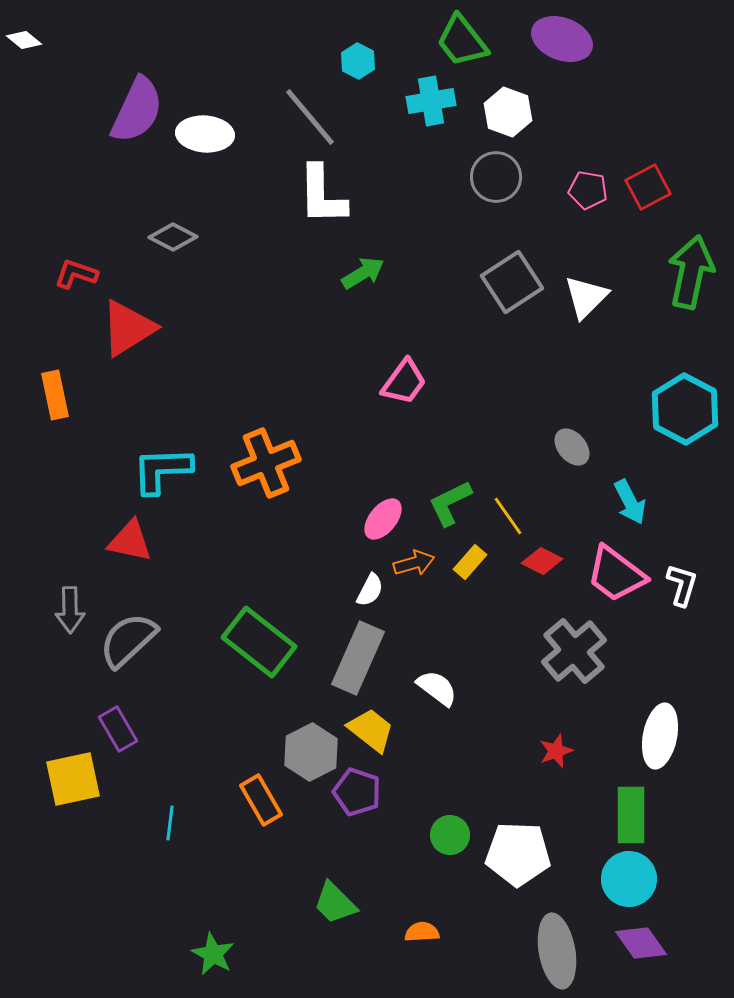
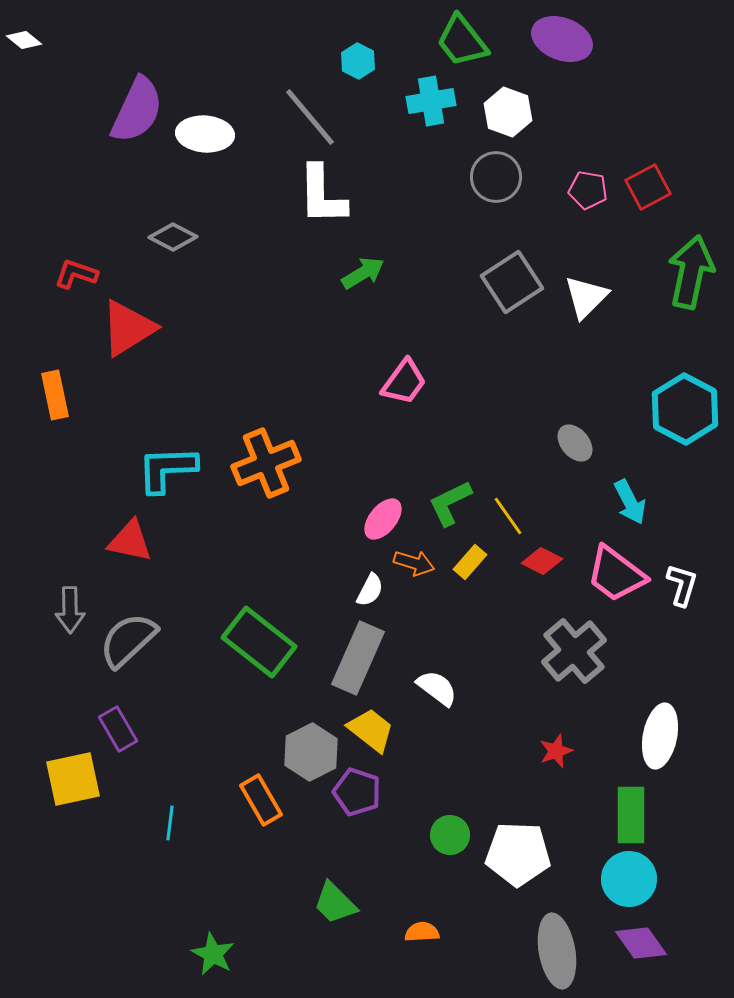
gray ellipse at (572, 447): moved 3 px right, 4 px up
cyan L-shape at (162, 470): moved 5 px right, 1 px up
orange arrow at (414, 563): rotated 33 degrees clockwise
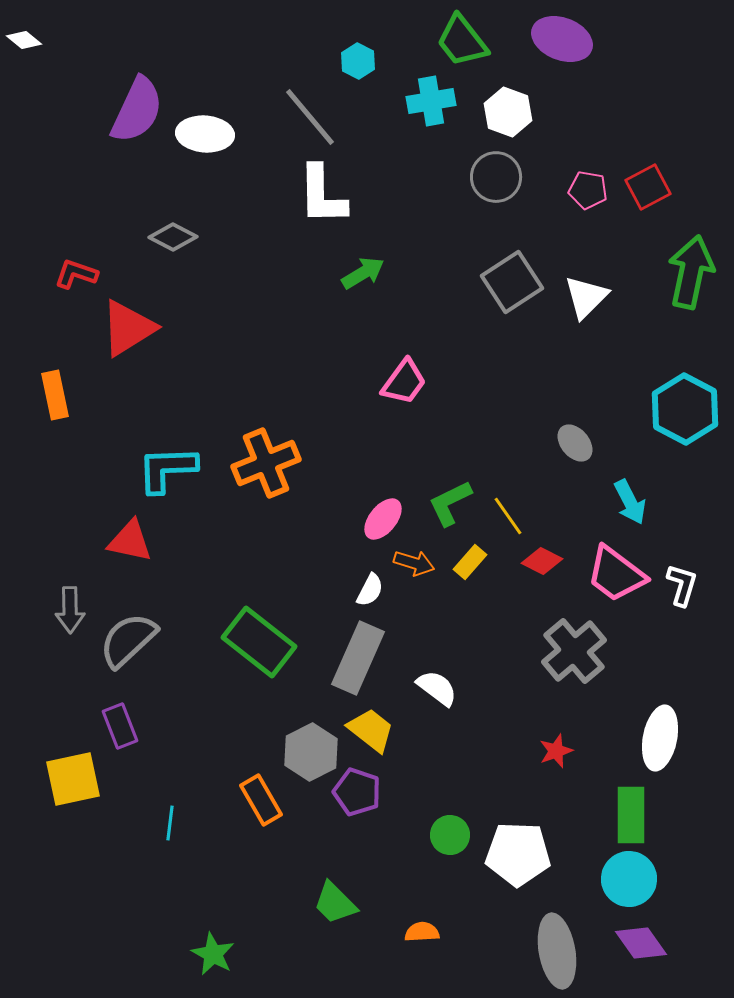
purple rectangle at (118, 729): moved 2 px right, 3 px up; rotated 9 degrees clockwise
white ellipse at (660, 736): moved 2 px down
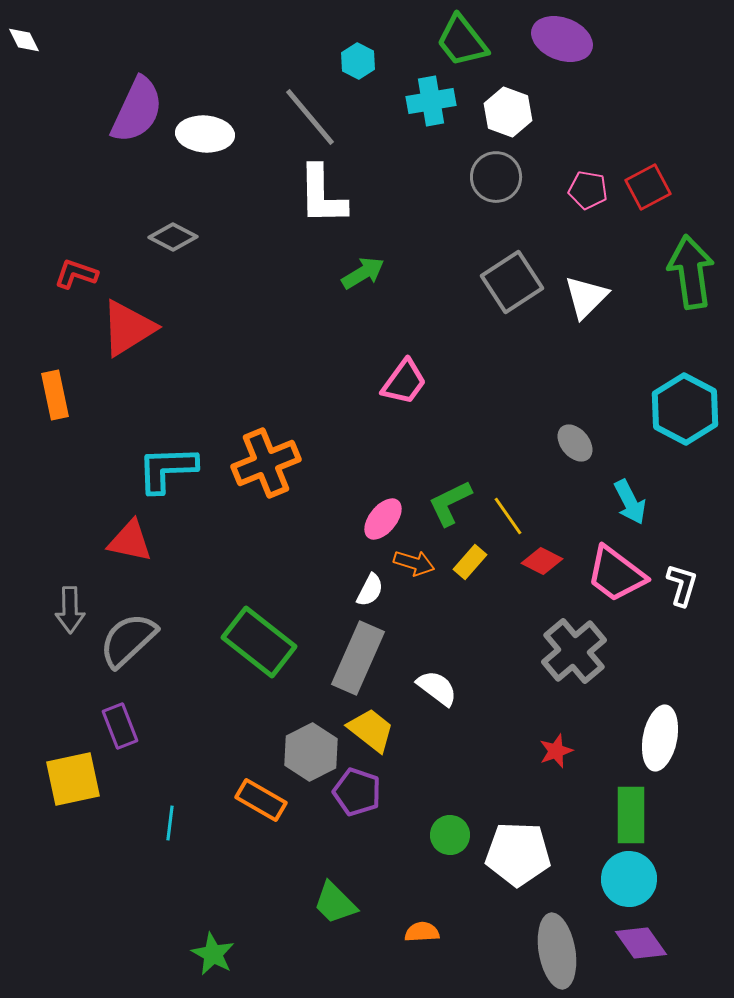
white diamond at (24, 40): rotated 24 degrees clockwise
green arrow at (691, 272): rotated 20 degrees counterclockwise
orange rectangle at (261, 800): rotated 30 degrees counterclockwise
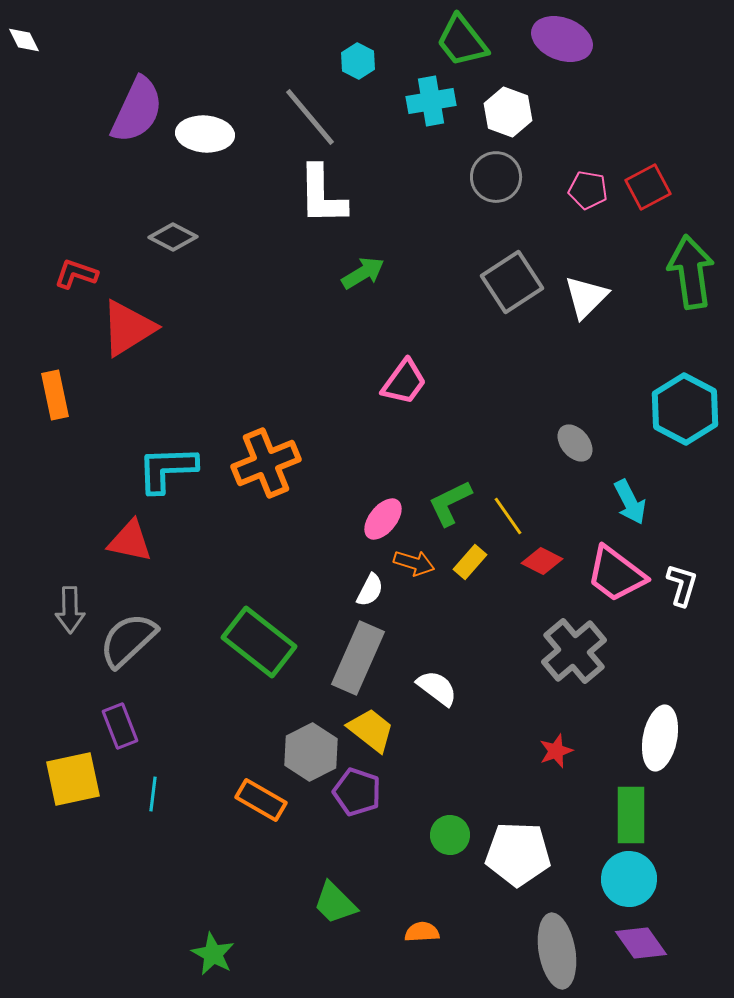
cyan line at (170, 823): moved 17 px left, 29 px up
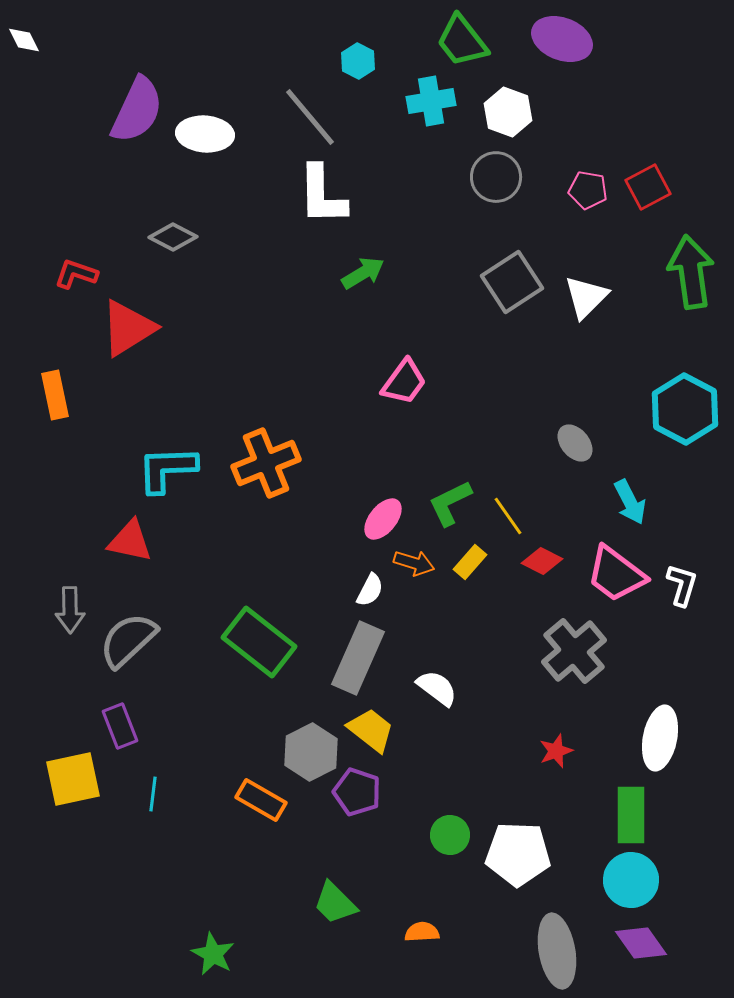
cyan circle at (629, 879): moved 2 px right, 1 px down
